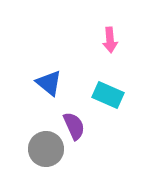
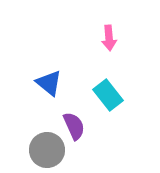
pink arrow: moved 1 px left, 2 px up
cyan rectangle: rotated 28 degrees clockwise
gray circle: moved 1 px right, 1 px down
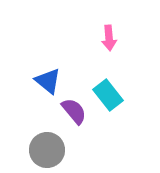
blue triangle: moved 1 px left, 2 px up
purple semicircle: moved 15 px up; rotated 16 degrees counterclockwise
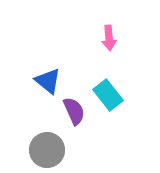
purple semicircle: rotated 16 degrees clockwise
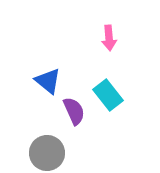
gray circle: moved 3 px down
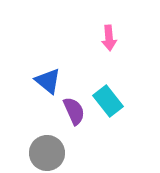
cyan rectangle: moved 6 px down
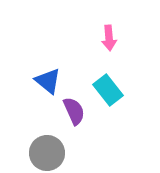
cyan rectangle: moved 11 px up
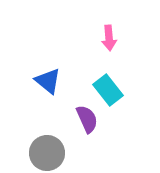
purple semicircle: moved 13 px right, 8 px down
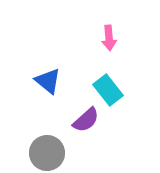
purple semicircle: moved 1 px left, 1 px down; rotated 72 degrees clockwise
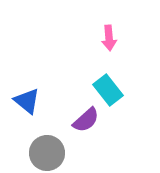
blue triangle: moved 21 px left, 20 px down
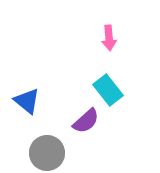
purple semicircle: moved 1 px down
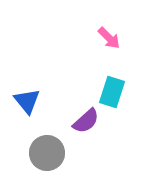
pink arrow: rotated 40 degrees counterclockwise
cyan rectangle: moved 4 px right, 2 px down; rotated 56 degrees clockwise
blue triangle: rotated 12 degrees clockwise
